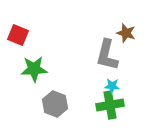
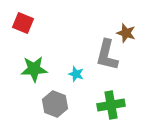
red square: moved 5 px right, 12 px up
cyan star: moved 36 px left, 12 px up; rotated 14 degrees clockwise
green cross: moved 1 px right
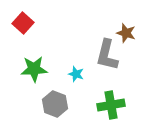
red square: rotated 20 degrees clockwise
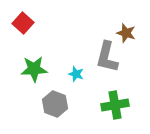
gray L-shape: moved 2 px down
green cross: moved 4 px right
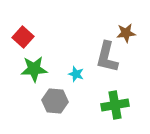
red square: moved 14 px down
brown star: rotated 24 degrees counterclockwise
gray hexagon: moved 3 px up; rotated 15 degrees counterclockwise
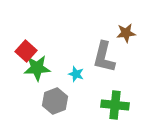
red square: moved 3 px right, 14 px down
gray L-shape: moved 3 px left
green star: moved 3 px right, 1 px up
gray hexagon: rotated 25 degrees counterclockwise
green cross: rotated 16 degrees clockwise
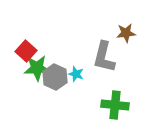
gray hexagon: moved 24 px up; rotated 15 degrees counterclockwise
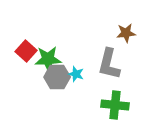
gray L-shape: moved 5 px right, 7 px down
green star: moved 11 px right, 9 px up
gray hexagon: moved 2 px right; rotated 25 degrees counterclockwise
